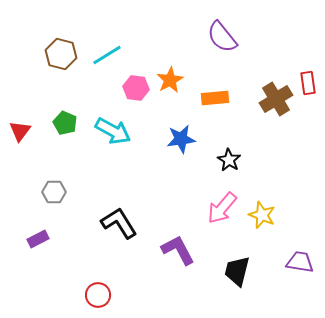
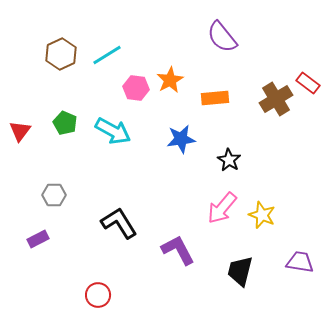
brown hexagon: rotated 20 degrees clockwise
red rectangle: rotated 45 degrees counterclockwise
gray hexagon: moved 3 px down
black trapezoid: moved 3 px right
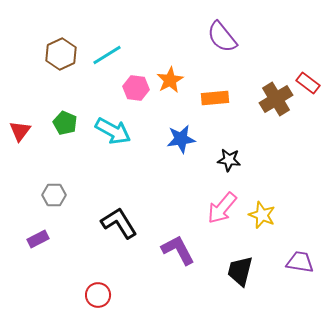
black star: rotated 25 degrees counterclockwise
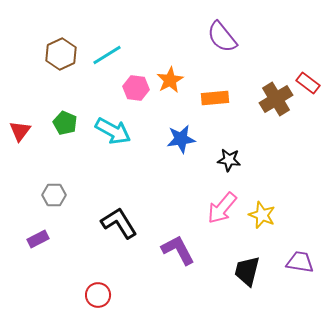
black trapezoid: moved 7 px right
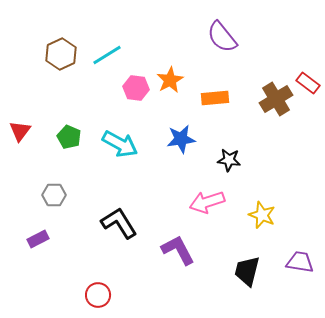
green pentagon: moved 4 px right, 14 px down
cyan arrow: moved 7 px right, 13 px down
pink arrow: moved 15 px left, 6 px up; rotated 32 degrees clockwise
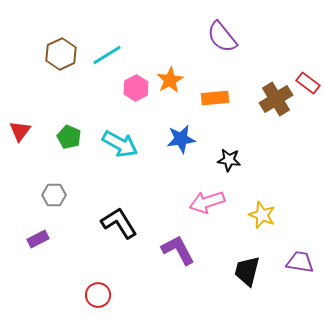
pink hexagon: rotated 25 degrees clockwise
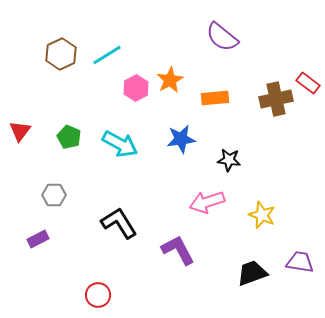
purple semicircle: rotated 12 degrees counterclockwise
brown cross: rotated 20 degrees clockwise
black trapezoid: moved 5 px right, 2 px down; rotated 56 degrees clockwise
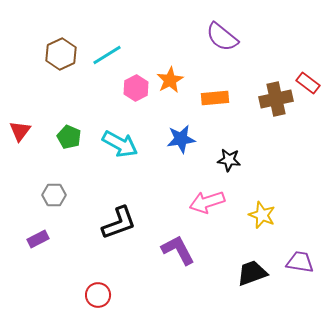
black L-shape: rotated 102 degrees clockwise
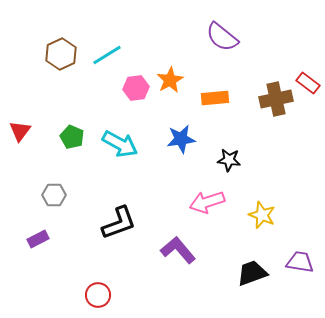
pink hexagon: rotated 20 degrees clockwise
green pentagon: moved 3 px right
purple L-shape: rotated 12 degrees counterclockwise
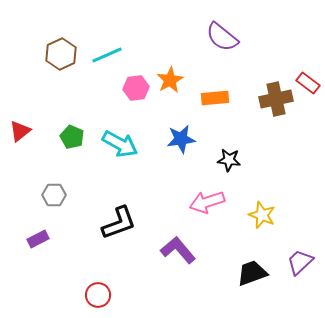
cyan line: rotated 8 degrees clockwise
red triangle: rotated 15 degrees clockwise
purple trapezoid: rotated 52 degrees counterclockwise
